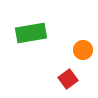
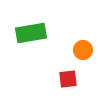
red square: rotated 30 degrees clockwise
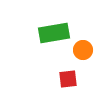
green rectangle: moved 23 px right
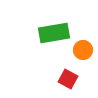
red square: rotated 36 degrees clockwise
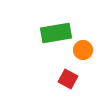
green rectangle: moved 2 px right
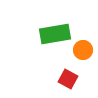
green rectangle: moved 1 px left, 1 px down
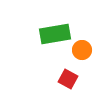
orange circle: moved 1 px left
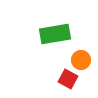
orange circle: moved 1 px left, 10 px down
